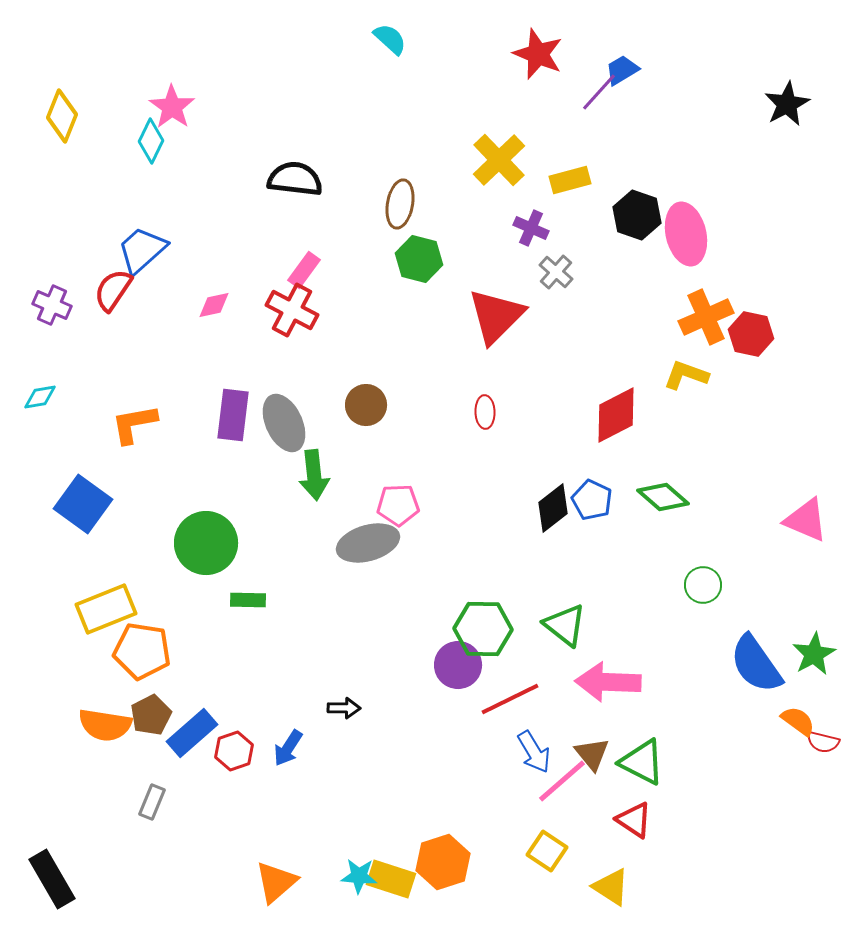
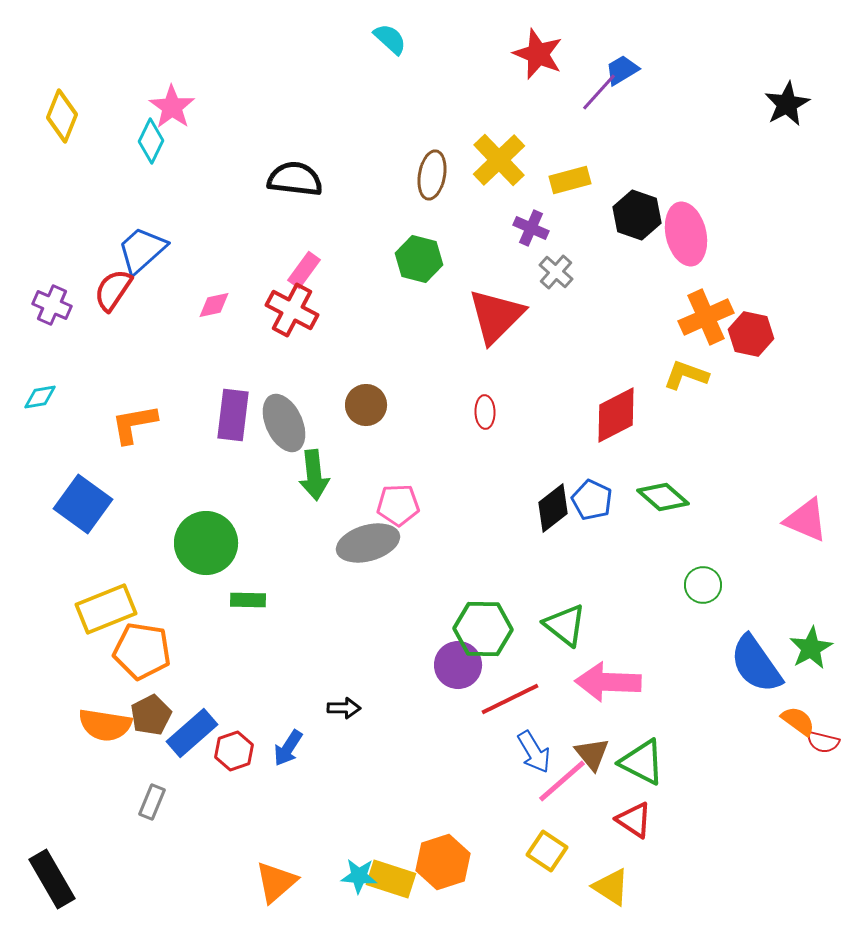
brown ellipse at (400, 204): moved 32 px right, 29 px up
green star at (814, 654): moved 3 px left, 6 px up
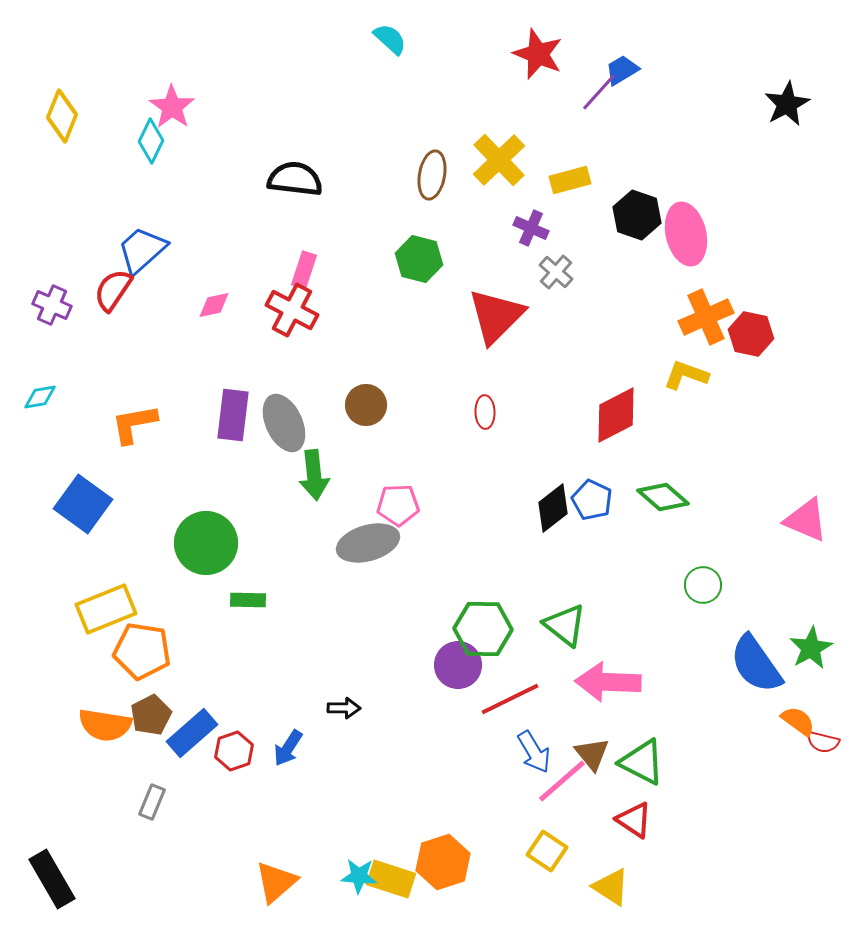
pink rectangle at (304, 270): rotated 18 degrees counterclockwise
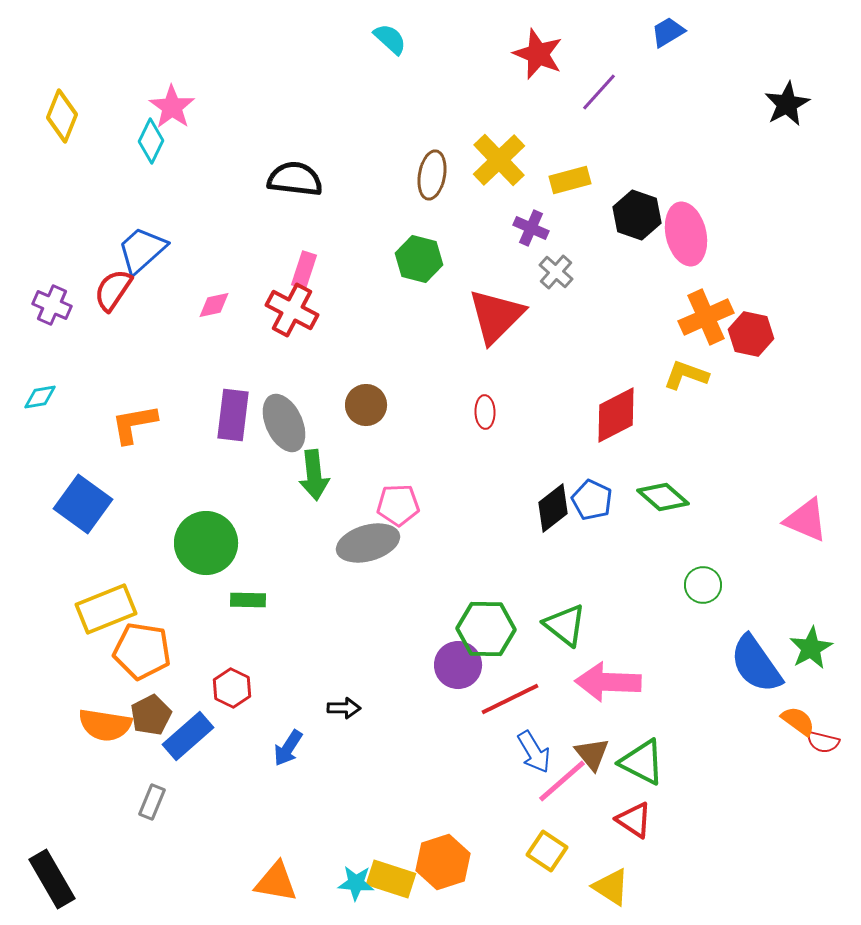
blue trapezoid at (622, 70): moved 46 px right, 38 px up
green hexagon at (483, 629): moved 3 px right
blue rectangle at (192, 733): moved 4 px left, 3 px down
red hexagon at (234, 751): moved 2 px left, 63 px up; rotated 15 degrees counterclockwise
cyan star at (359, 876): moved 3 px left, 7 px down
orange triangle at (276, 882): rotated 51 degrees clockwise
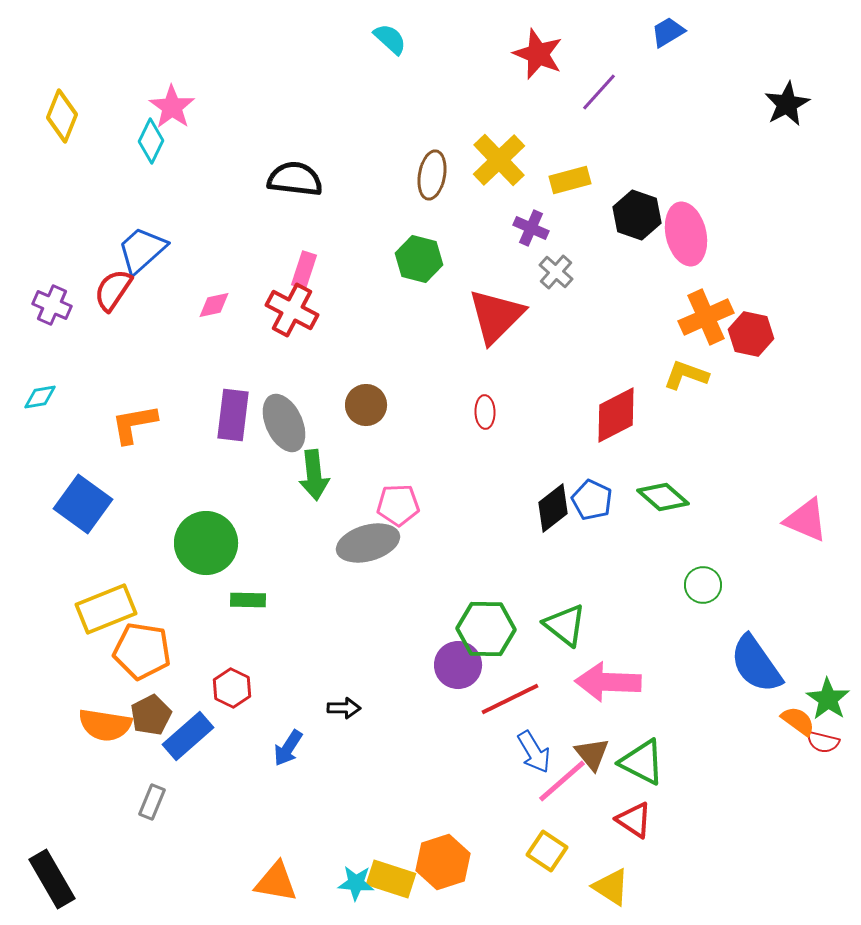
green star at (811, 648): moved 17 px right, 51 px down; rotated 9 degrees counterclockwise
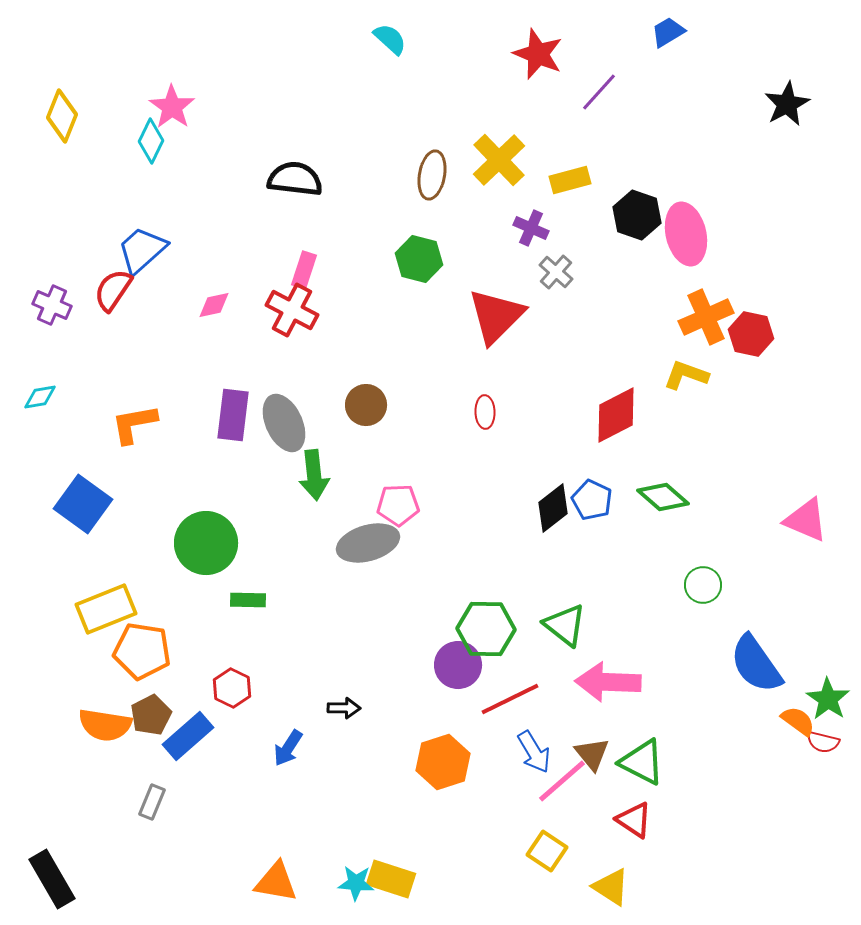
orange hexagon at (443, 862): moved 100 px up
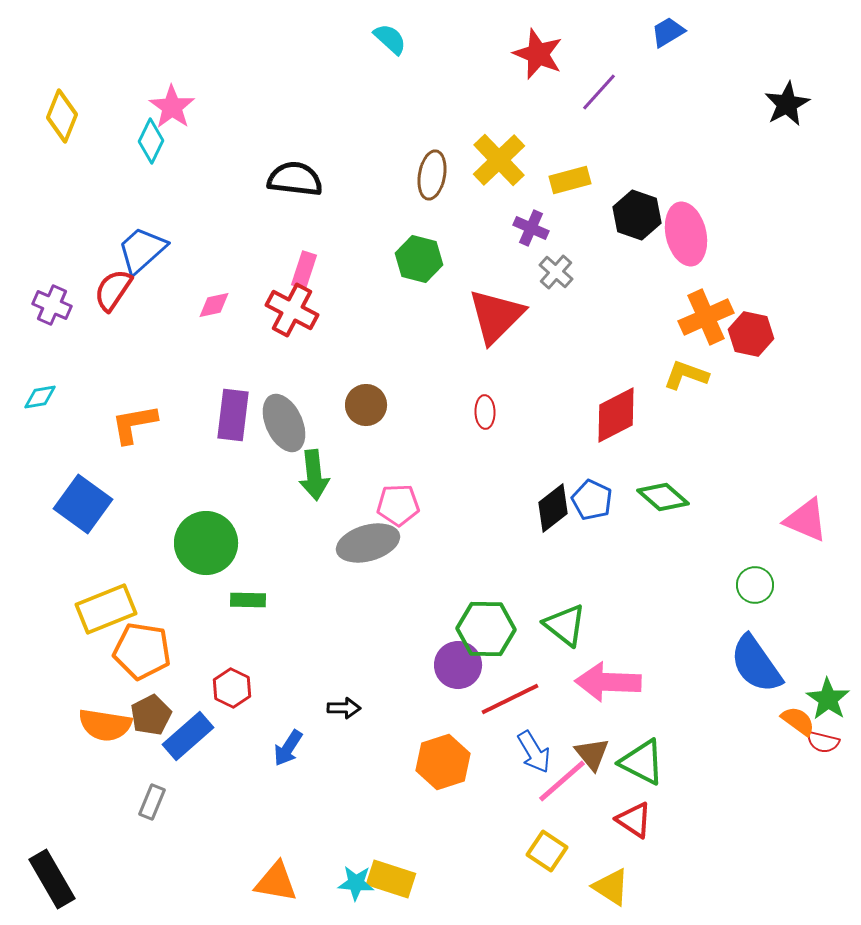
green circle at (703, 585): moved 52 px right
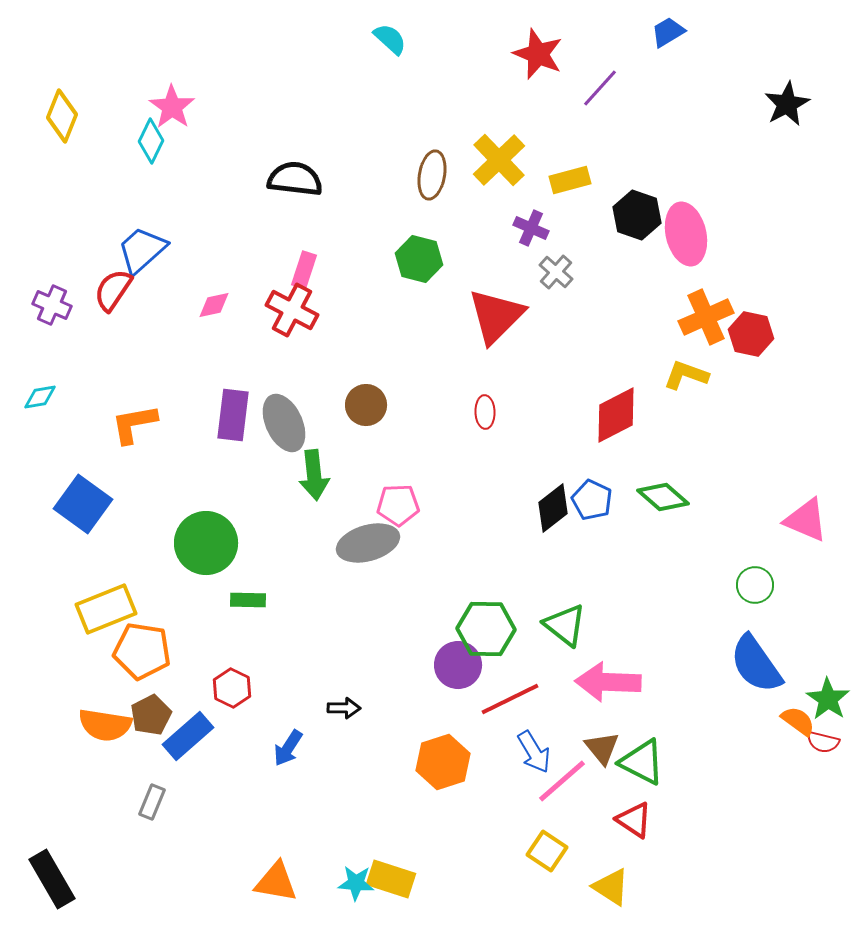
purple line at (599, 92): moved 1 px right, 4 px up
brown triangle at (592, 754): moved 10 px right, 6 px up
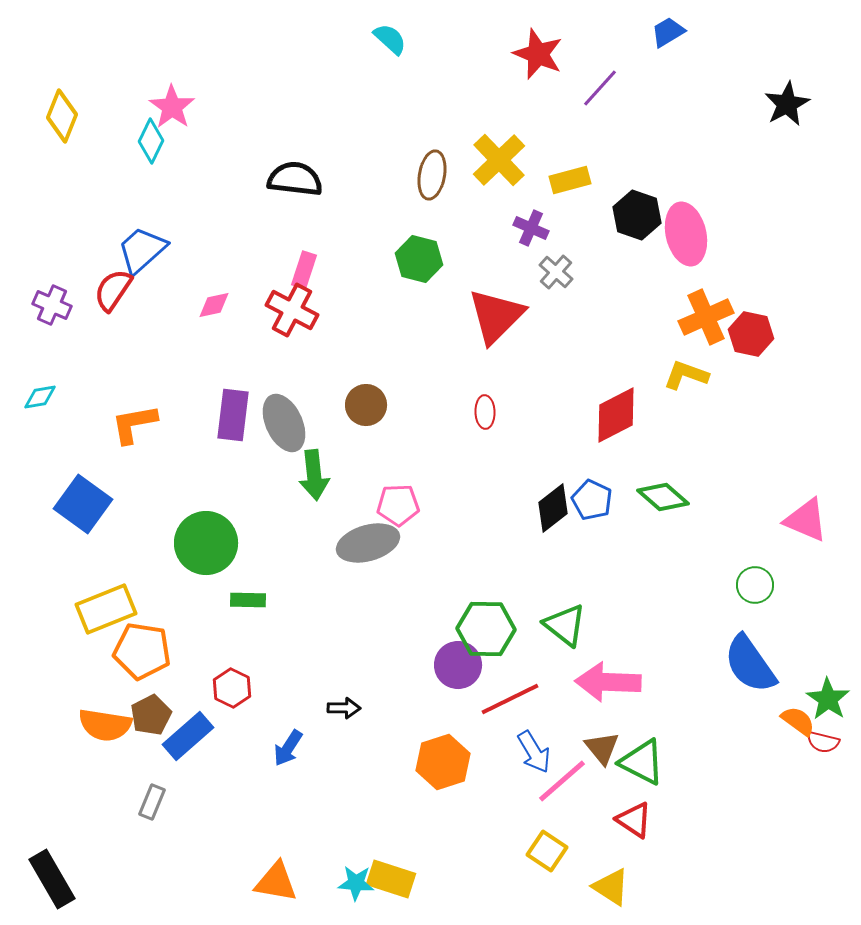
blue semicircle at (756, 664): moved 6 px left
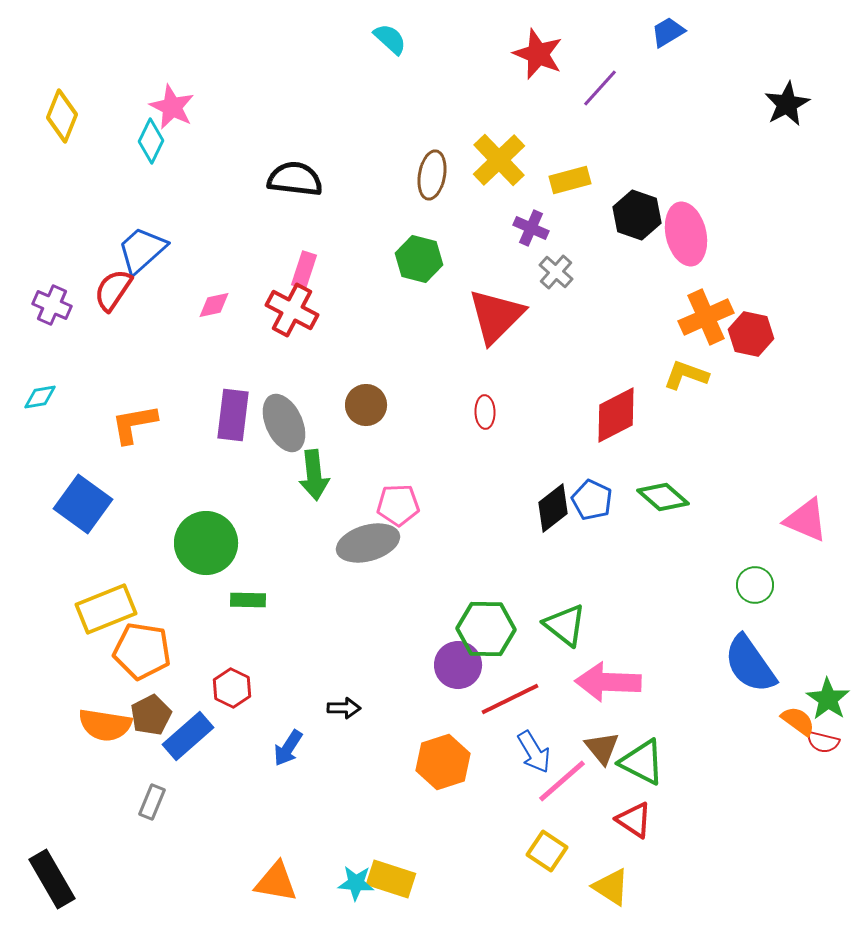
pink star at (172, 107): rotated 9 degrees counterclockwise
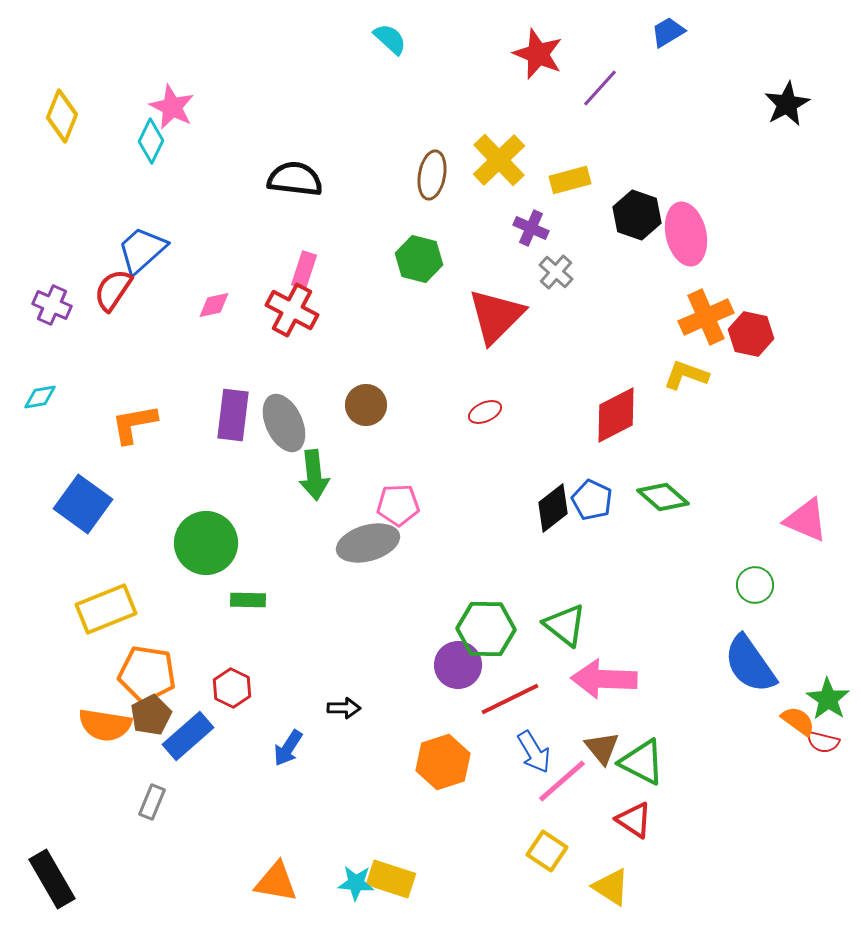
red ellipse at (485, 412): rotated 68 degrees clockwise
orange pentagon at (142, 651): moved 5 px right, 23 px down
pink arrow at (608, 682): moved 4 px left, 3 px up
